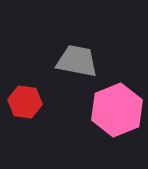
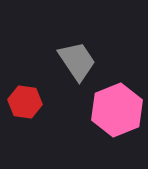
gray trapezoid: rotated 45 degrees clockwise
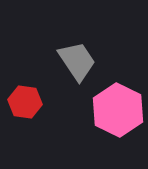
pink hexagon: moved 1 px right; rotated 12 degrees counterclockwise
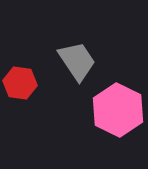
red hexagon: moved 5 px left, 19 px up
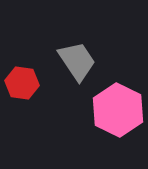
red hexagon: moved 2 px right
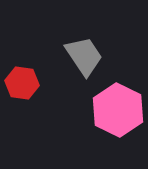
gray trapezoid: moved 7 px right, 5 px up
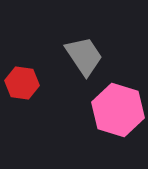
pink hexagon: rotated 9 degrees counterclockwise
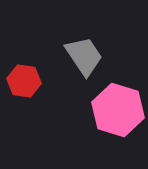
red hexagon: moved 2 px right, 2 px up
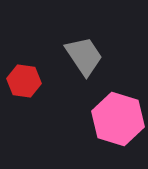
pink hexagon: moved 9 px down
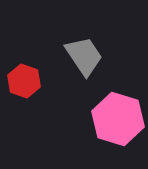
red hexagon: rotated 12 degrees clockwise
